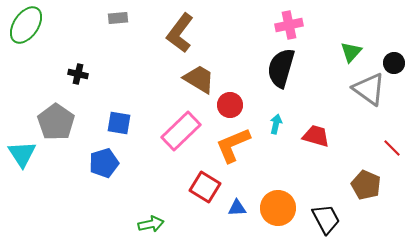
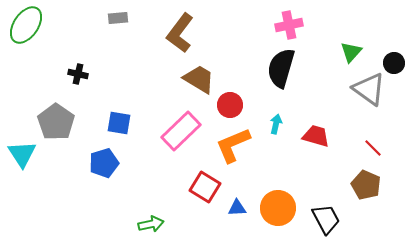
red line: moved 19 px left
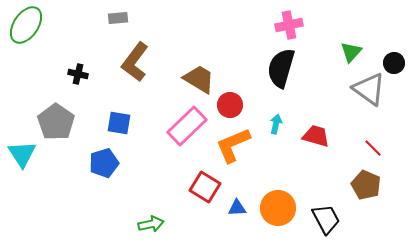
brown L-shape: moved 45 px left, 29 px down
pink rectangle: moved 6 px right, 5 px up
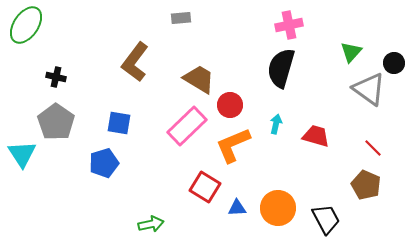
gray rectangle: moved 63 px right
black cross: moved 22 px left, 3 px down
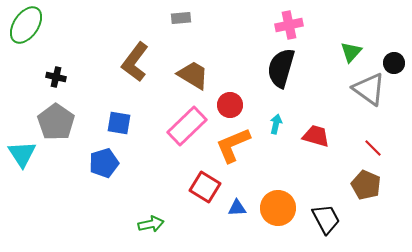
brown trapezoid: moved 6 px left, 4 px up
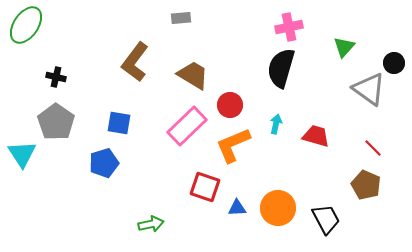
pink cross: moved 2 px down
green triangle: moved 7 px left, 5 px up
red square: rotated 12 degrees counterclockwise
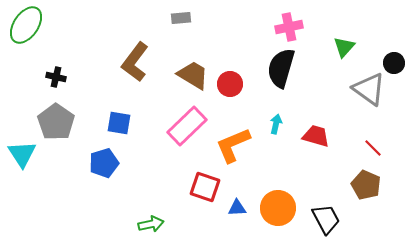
red circle: moved 21 px up
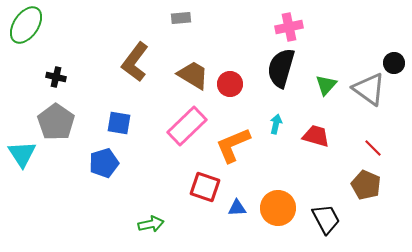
green triangle: moved 18 px left, 38 px down
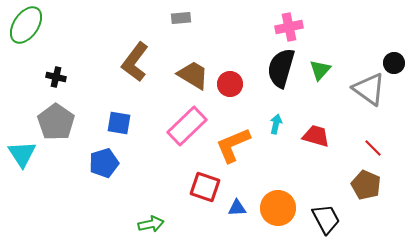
green triangle: moved 6 px left, 15 px up
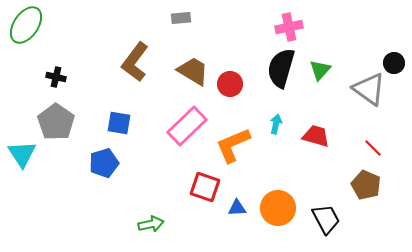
brown trapezoid: moved 4 px up
